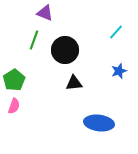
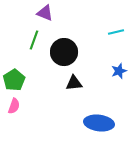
cyan line: rotated 35 degrees clockwise
black circle: moved 1 px left, 2 px down
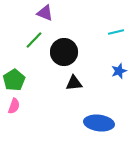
green line: rotated 24 degrees clockwise
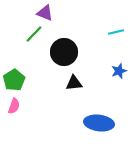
green line: moved 6 px up
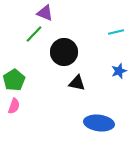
black triangle: moved 3 px right; rotated 18 degrees clockwise
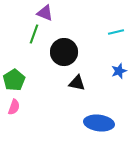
green line: rotated 24 degrees counterclockwise
pink semicircle: moved 1 px down
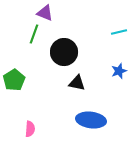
cyan line: moved 3 px right
pink semicircle: moved 16 px right, 22 px down; rotated 14 degrees counterclockwise
blue ellipse: moved 8 px left, 3 px up
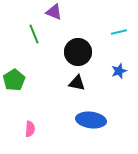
purple triangle: moved 9 px right, 1 px up
green line: rotated 42 degrees counterclockwise
black circle: moved 14 px right
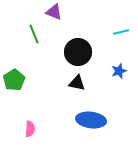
cyan line: moved 2 px right
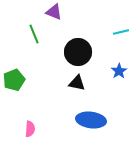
blue star: rotated 14 degrees counterclockwise
green pentagon: rotated 10 degrees clockwise
